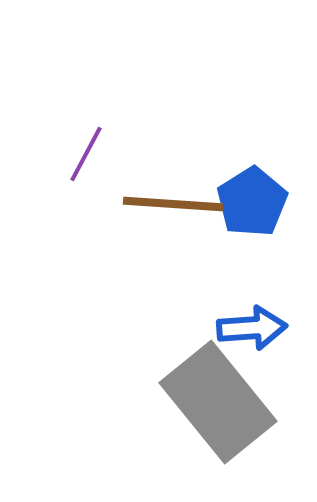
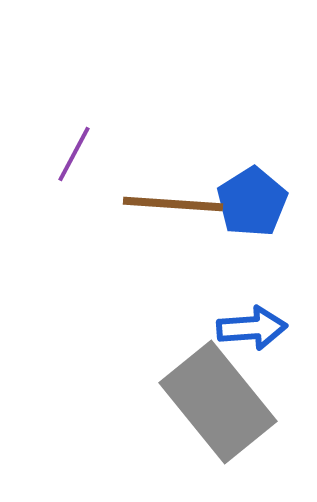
purple line: moved 12 px left
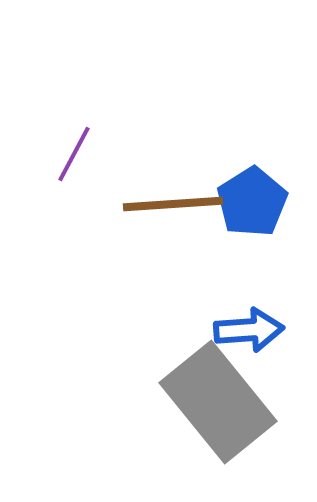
brown line: rotated 8 degrees counterclockwise
blue arrow: moved 3 px left, 2 px down
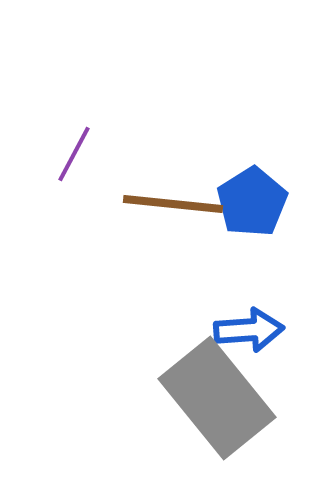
brown line: rotated 10 degrees clockwise
gray rectangle: moved 1 px left, 4 px up
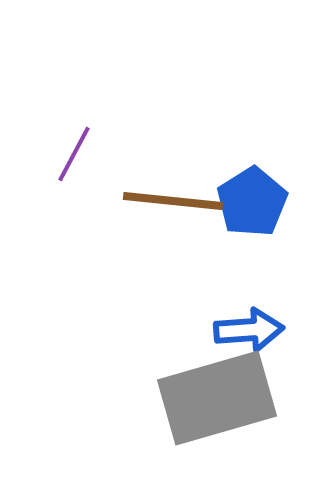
brown line: moved 3 px up
gray rectangle: rotated 67 degrees counterclockwise
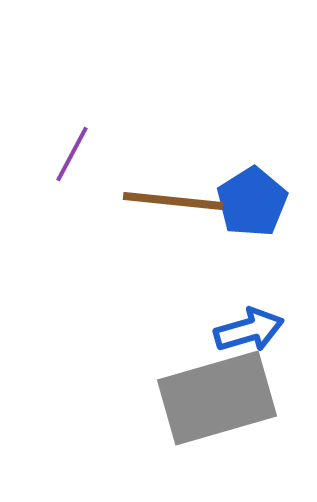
purple line: moved 2 px left
blue arrow: rotated 12 degrees counterclockwise
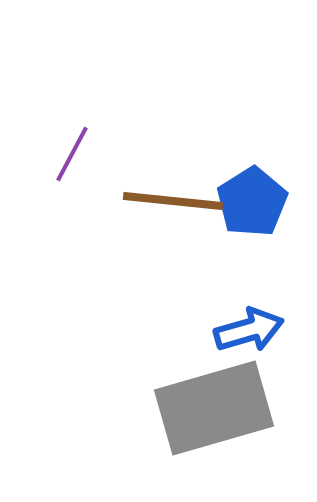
gray rectangle: moved 3 px left, 10 px down
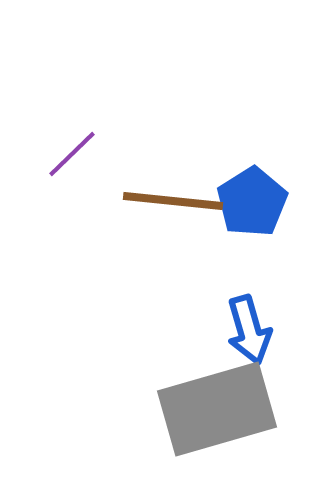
purple line: rotated 18 degrees clockwise
blue arrow: rotated 90 degrees clockwise
gray rectangle: moved 3 px right, 1 px down
